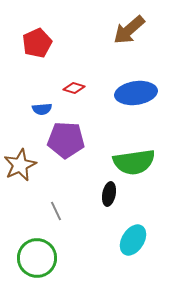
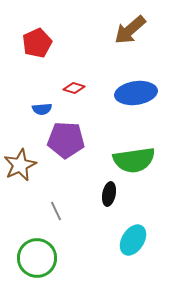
brown arrow: moved 1 px right
green semicircle: moved 2 px up
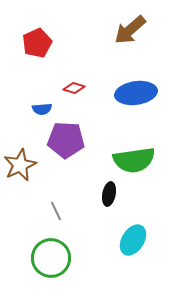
green circle: moved 14 px right
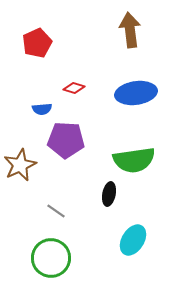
brown arrow: rotated 124 degrees clockwise
gray line: rotated 30 degrees counterclockwise
